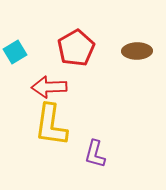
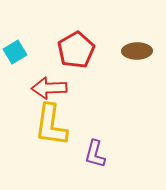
red pentagon: moved 2 px down
red arrow: moved 1 px down
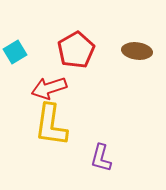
brown ellipse: rotated 8 degrees clockwise
red arrow: rotated 16 degrees counterclockwise
purple L-shape: moved 6 px right, 4 px down
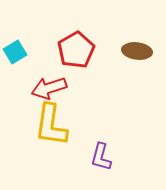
purple L-shape: moved 1 px up
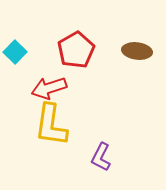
cyan square: rotated 15 degrees counterclockwise
purple L-shape: rotated 12 degrees clockwise
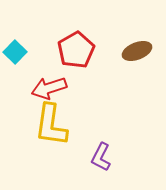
brown ellipse: rotated 28 degrees counterclockwise
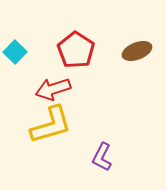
red pentagon: rotated 9 degrees counterclockwise
red arrow: moved 4 px right, 1 px down
yellow L-shape: rotated 114 degrees counterclockwise
purple L-shape: moved 1 px right
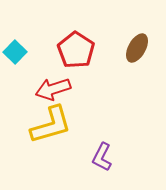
brown ellipse: moved 3 px up; rotated 40 degrees counterclockwise
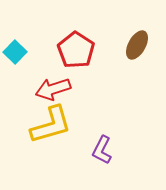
brown ellipse: moved 3 px up
purple L-shape: moved 7 px up
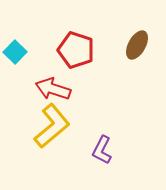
red pentagon: rotated 15 degrees counterclockwise
red arrow: rotated 36 degrees clockwise
yellow L-shape: moved 1 px right, 1 px down; rotated 24 degrees counterclockwise
